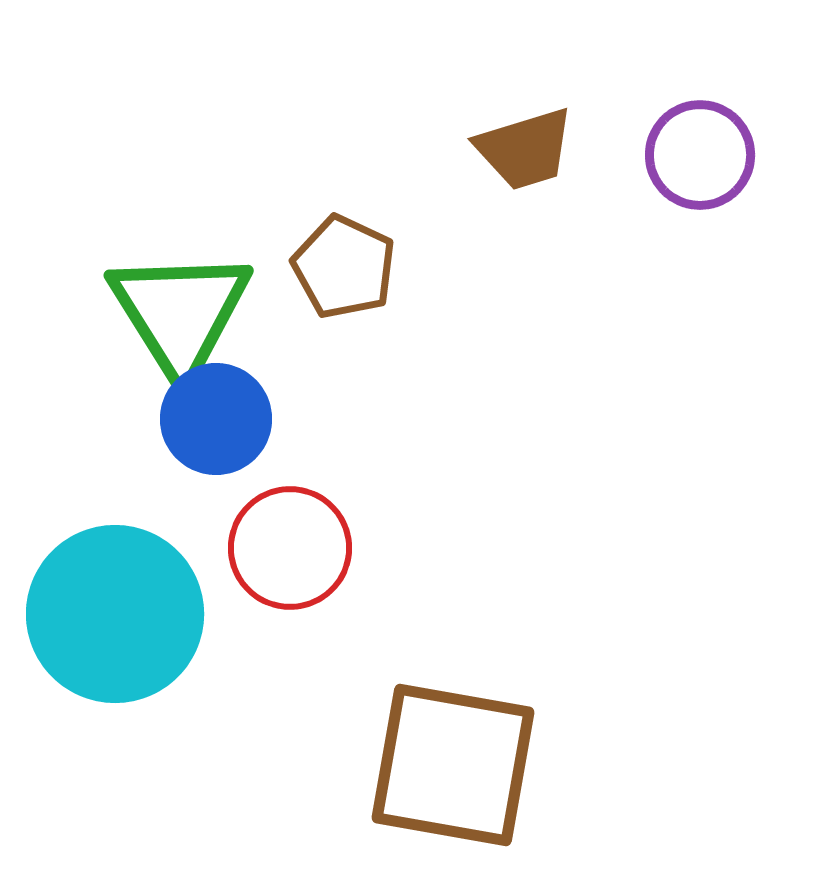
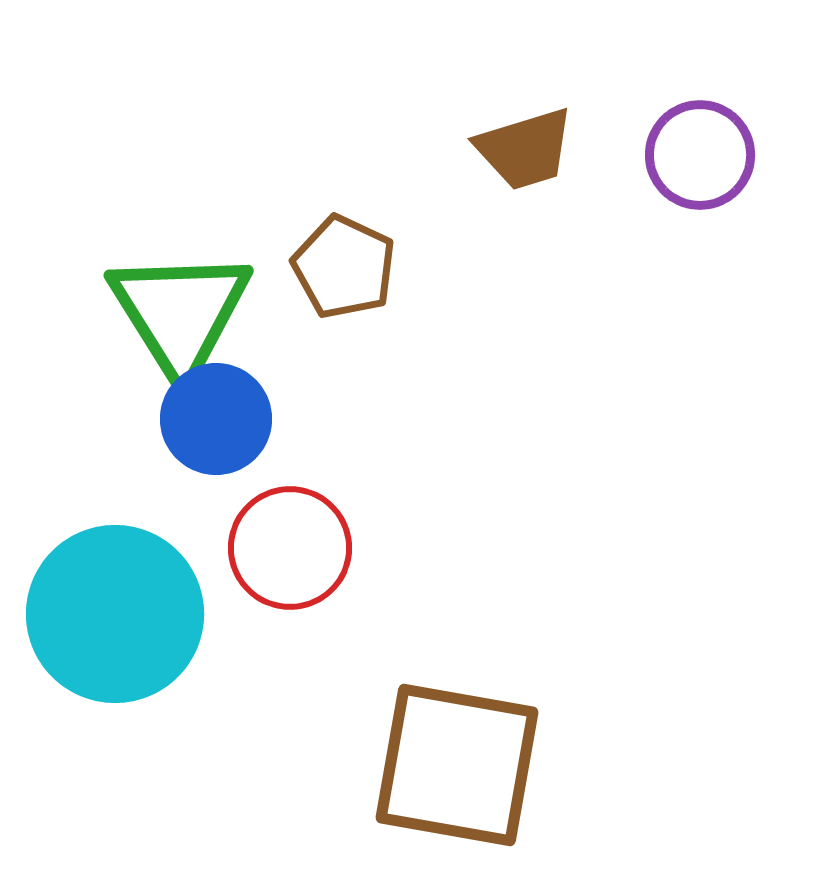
brown square: moved 4 px right
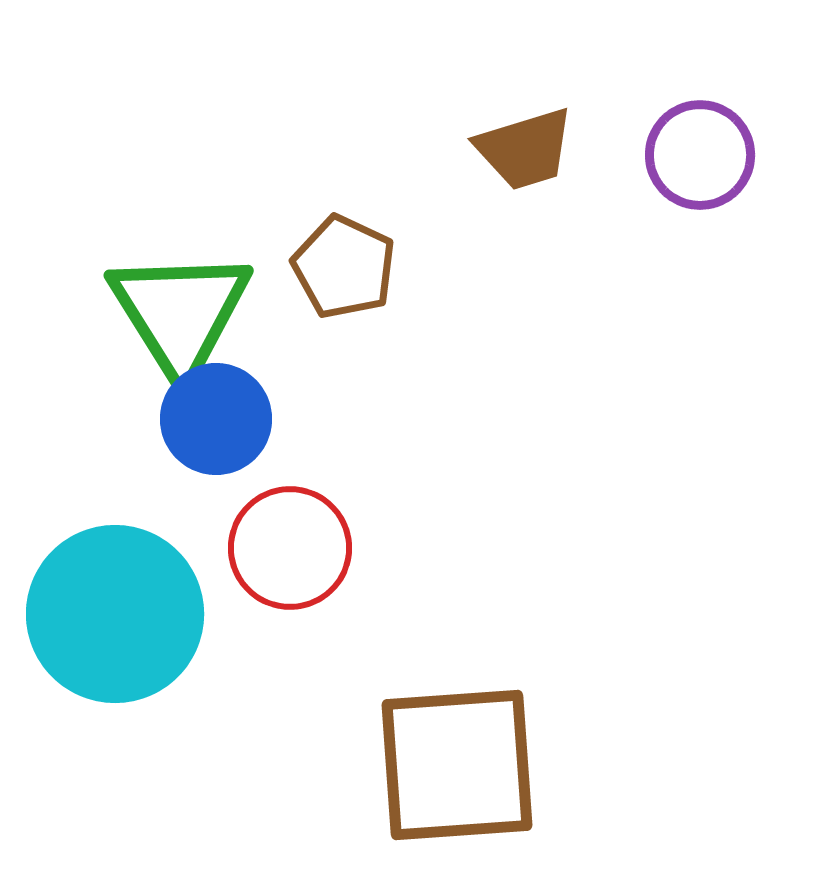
brown square: rotated 14 degrees counterclockwise
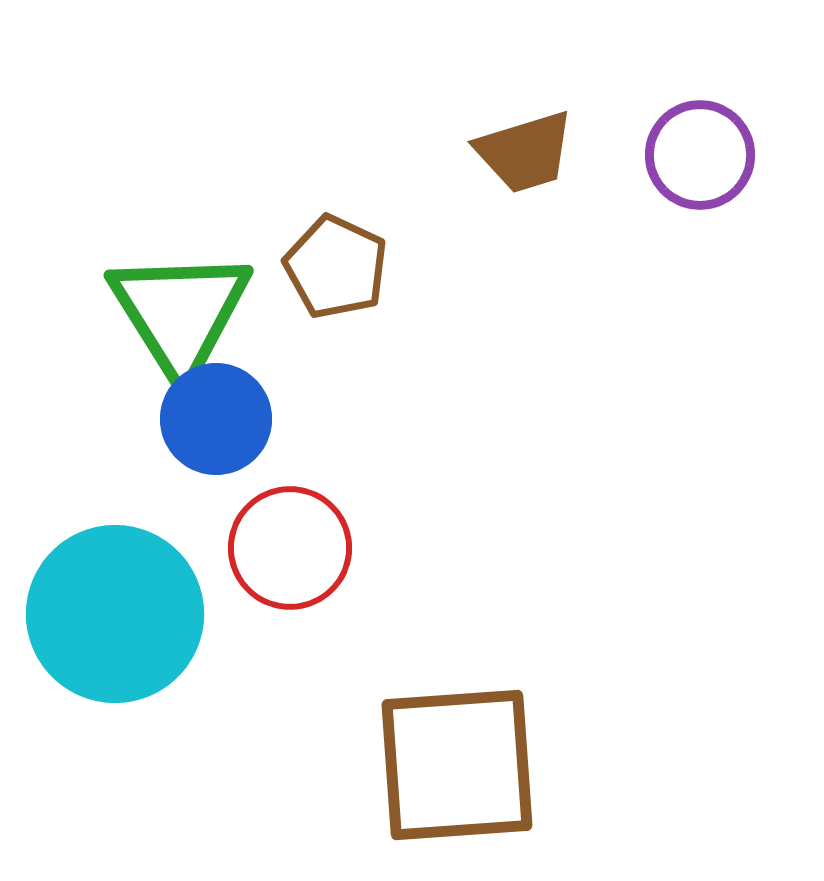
brown trapezoid: moved 3 px down
brown pentagon: moved 8 px left
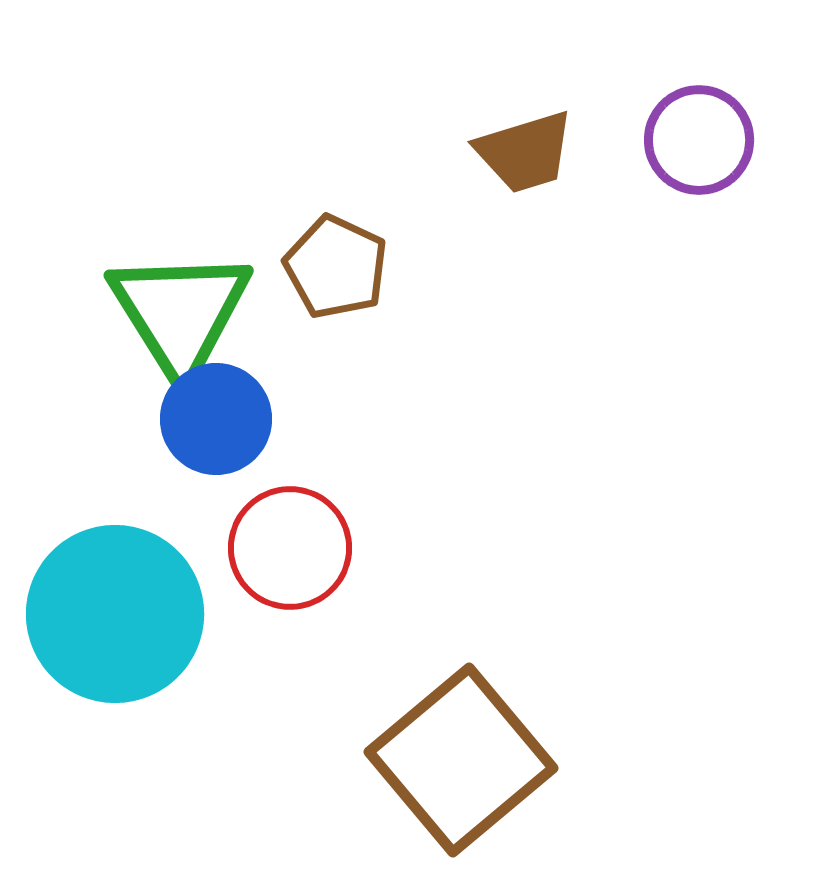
purple circle: moved 1 px left, 15 px up
brown square: moved 4 px right, 5 px up; rotated 36 degrees counterclockwise
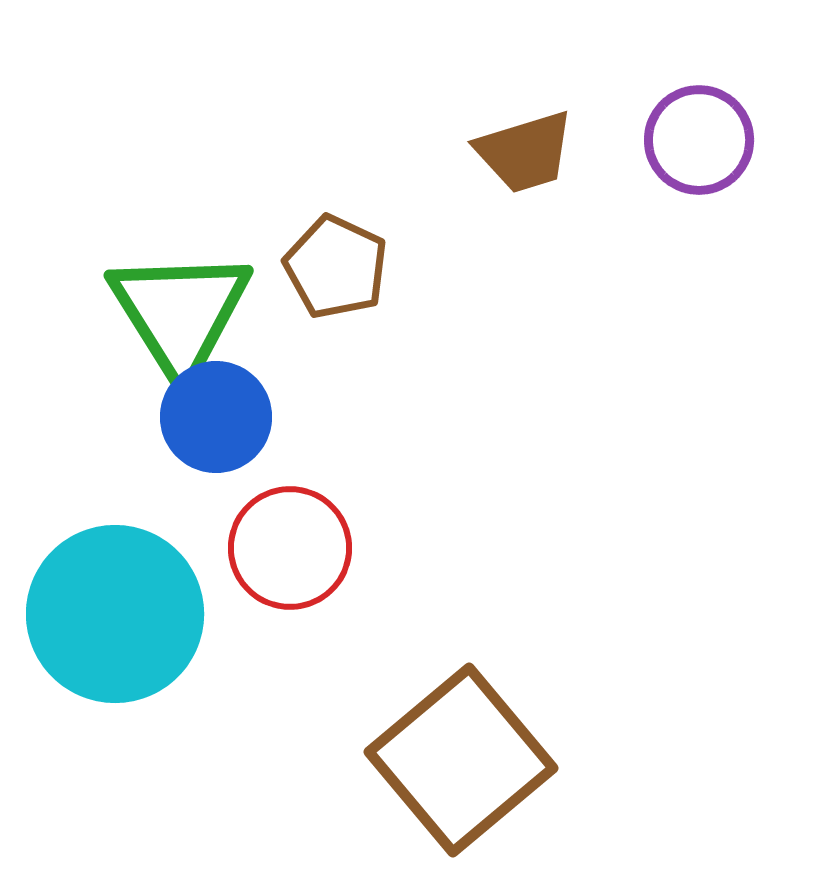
blue circle: moved 2 px up
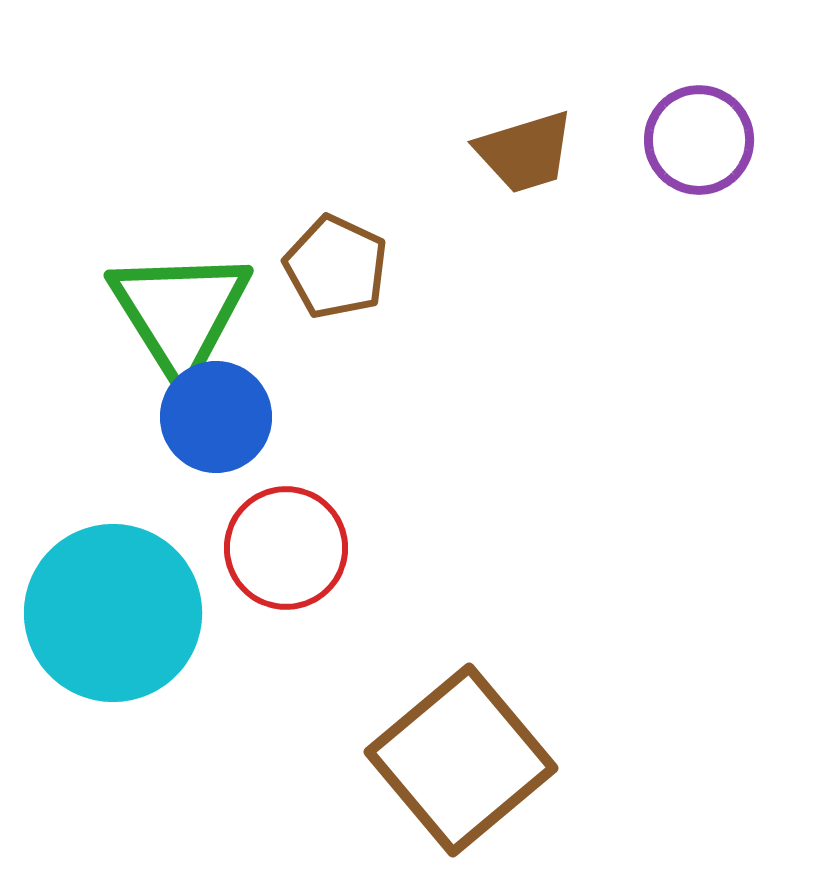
red circle: moved 4 px left
cyan circle: moved 2 px left, 1 px up
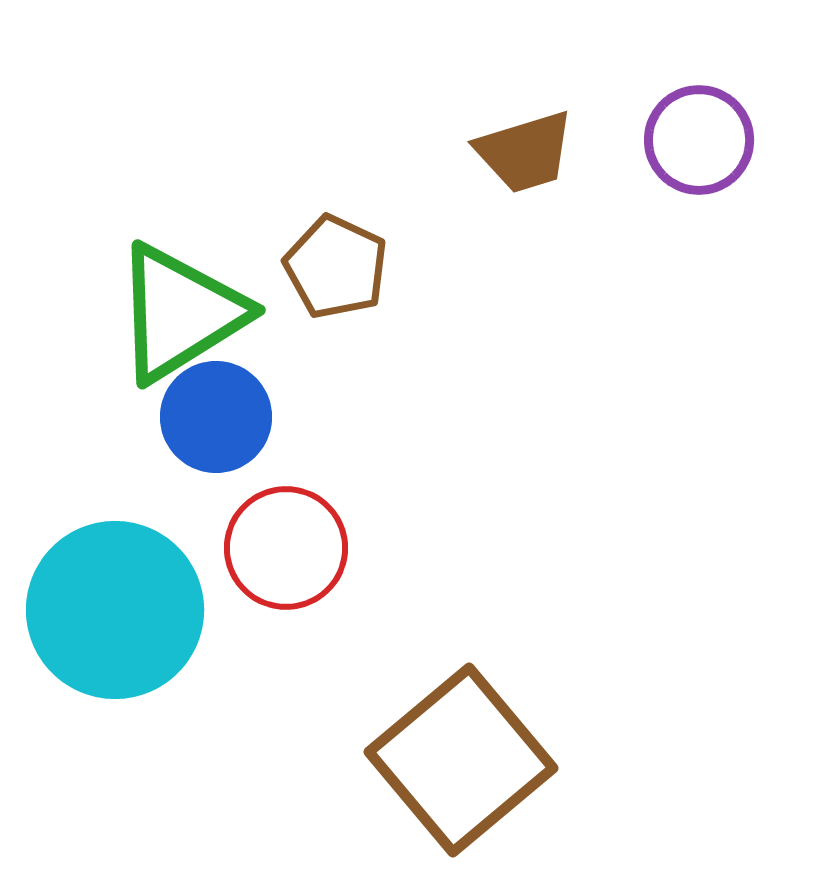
green triangle: rotated 30 degrees clockwise
cyan circle: moved 2 px right, 3 px up
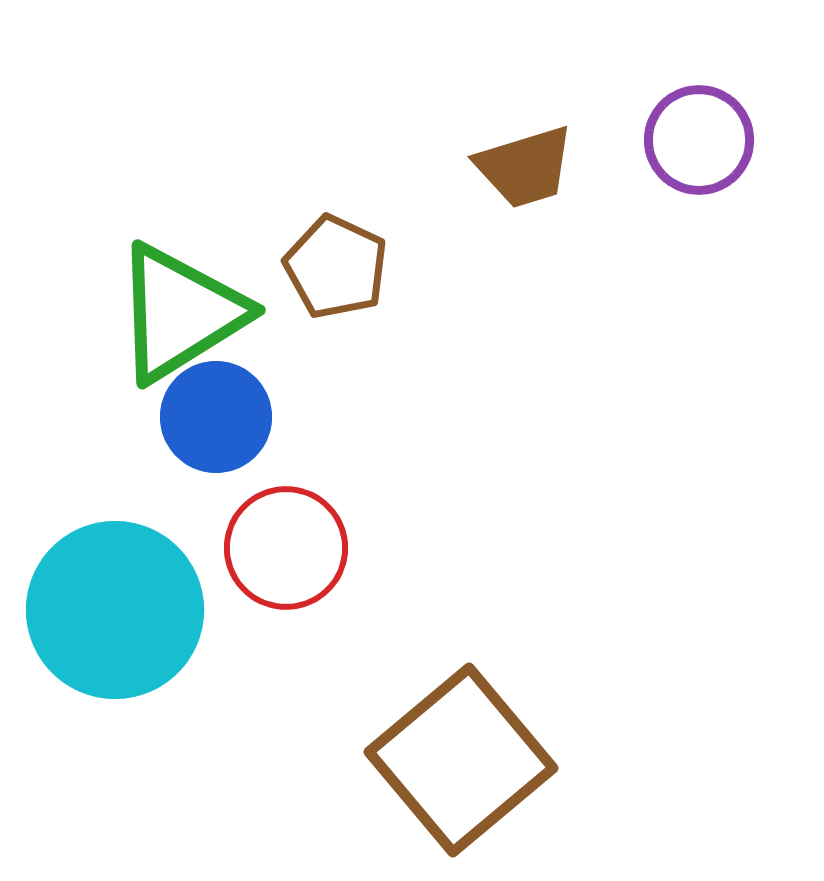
brown trapezoid: moved 15 px down
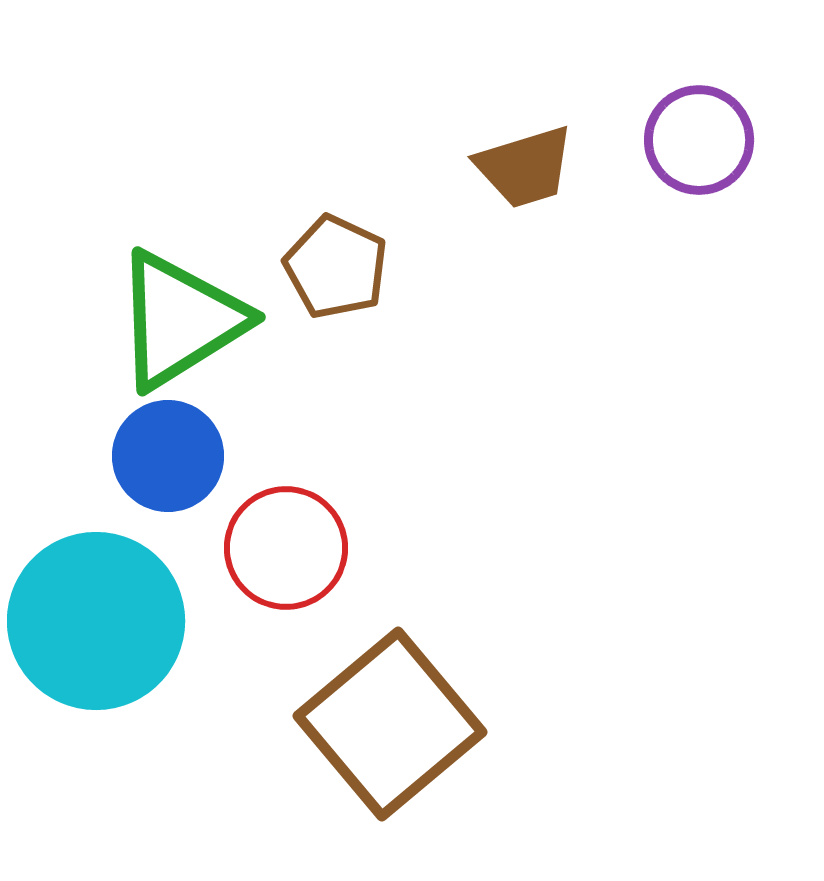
green triangle: moved 7 px down
blue circle: moved 48 px left, 39 px down
cyan circle: moved 19 px left, 11 px down
brown square: moved 71 px left, 36 px up
